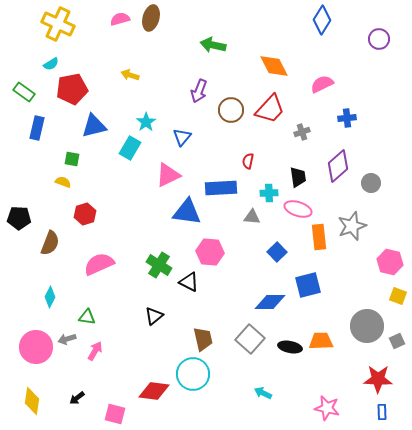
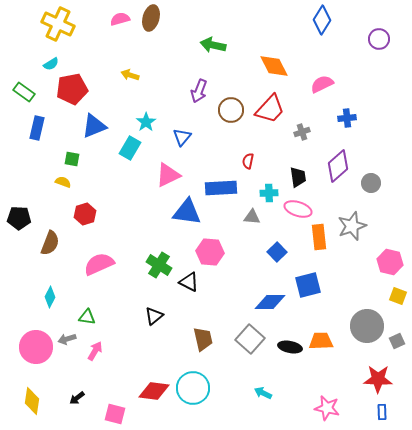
blue triangle at (94, 126): rotated 8 degrees counterclockwise
cyan circle at (193, 374): moved 14 px down
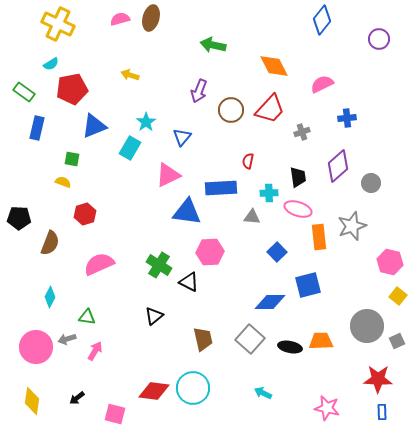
blue diamond at (322, 20): rotated 8 degrees clockwise
pink hexagon at (210, 252): rotated 8 degrees counterclockwise
yellow square at (398, 296): rotated 18 degrees clockwise
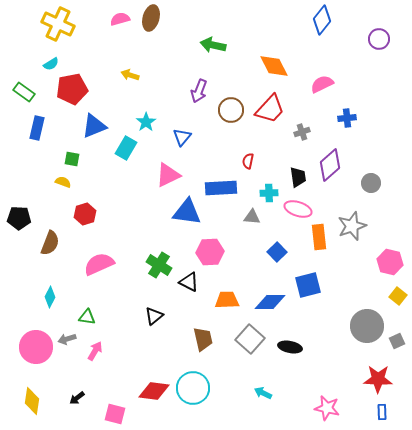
cyan rectangle at (130, 148): moved 4 px left
purple diamond at (338, 166): moved 8 px left, 1 px up
orange trapezoid at (321, 341): moved 94 px left, 41 px up
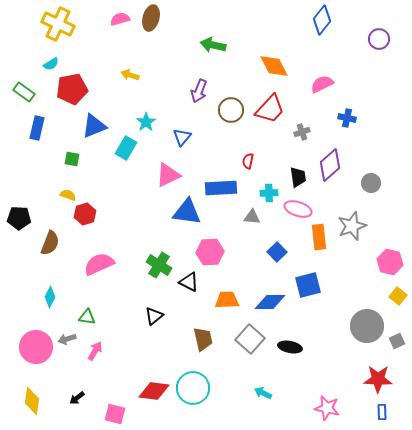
blue cross at (347, 118): rotated 18 degrees clockwise
yellow semicircle at (63, 182): moved 5 px right, 13 px down
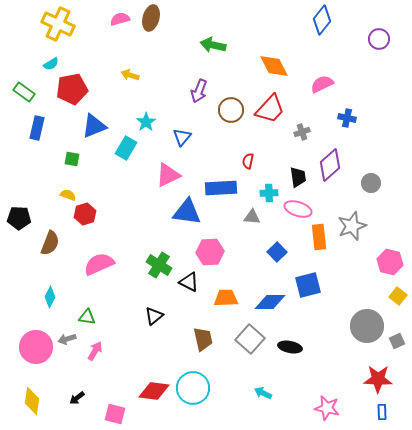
orange trapezoid at (227, 300): moved 1 px left, 2 px up
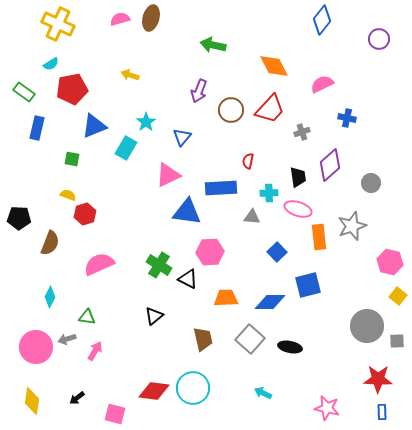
black triangle at (189, 282): moved 1 px left, 3 px up
gray square at (397, 341): rotated 21 degrees clockwise
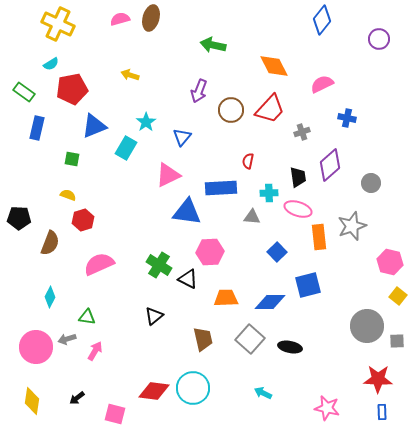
red hexagon at (85, 214): moved 2 px left, 6 px down
